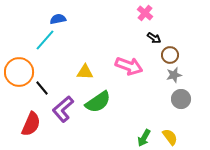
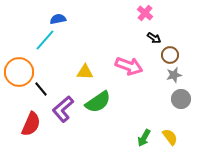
black line: moved 1 px left, 1 px down
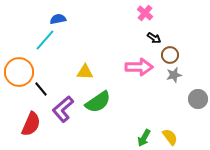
pink arrow: moved 10 px right, 1 px down; rotated 20 degrees counterclockwise
gray circle: moved 17 px right
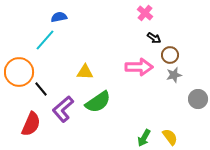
blue semicircle: moved 1 px right, 2 px up
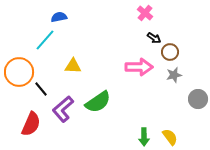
brown circle: moved 3 px up
yellow triangle: moved 12 px left, 6 px up
green arrow: moved 1 px up; rotated 30 degrees counterclockwise
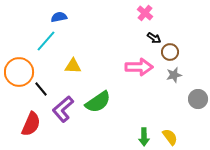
cyan line: moved 1 px right, 1 px down
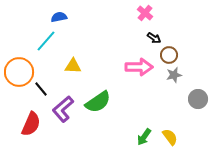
brown circle: moved 1 px left, 3 px down
green arrow: rotated 36 degrees clockwise
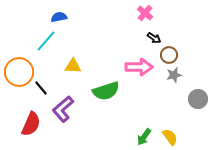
black line: moved 1 px up
green semicircle: moved 8 px right, 11 px up; rotated 16 degrees clockwise
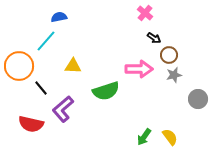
pink arrow: moved 2 px down
orange circle: moved 6 px up
red semicircle: rotated 80 degrees clockwise
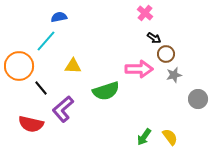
brown circle: moved 3 px left, 1 px up
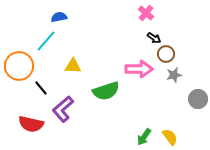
pink cross: moved 1 px right
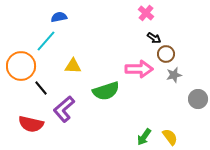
orange circle: moved 2 px right
purple L-shape: moved 1 px right
